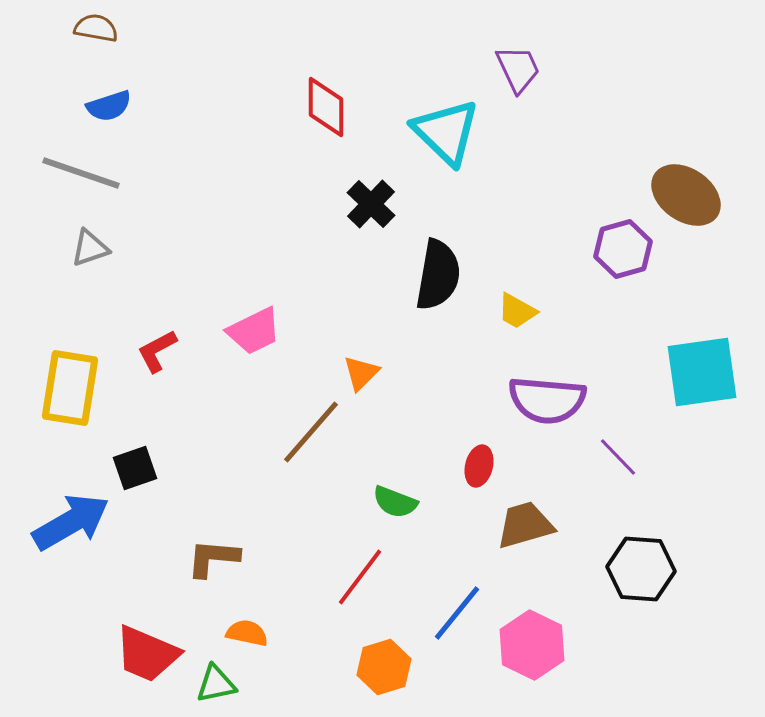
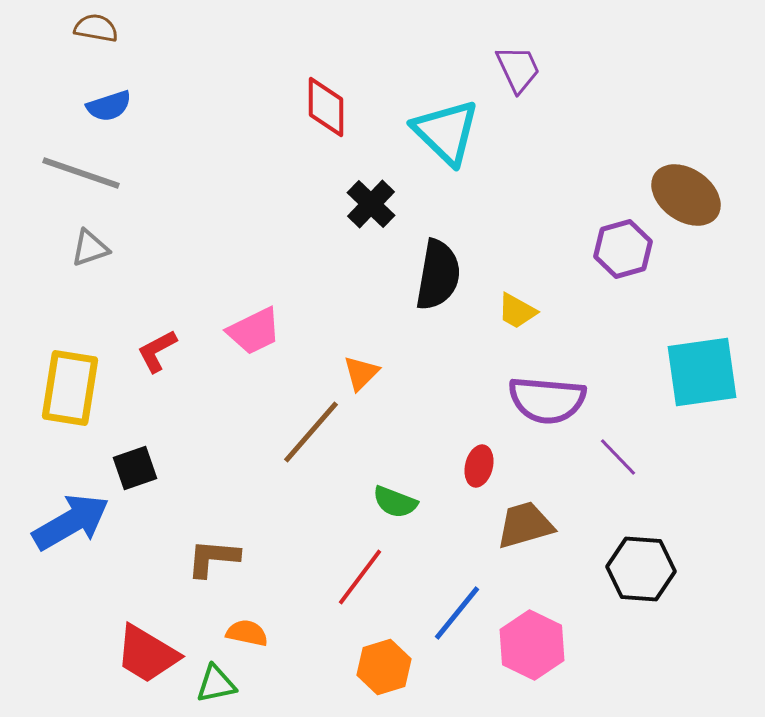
red trapezoid: rotated 8 degrees clockwise
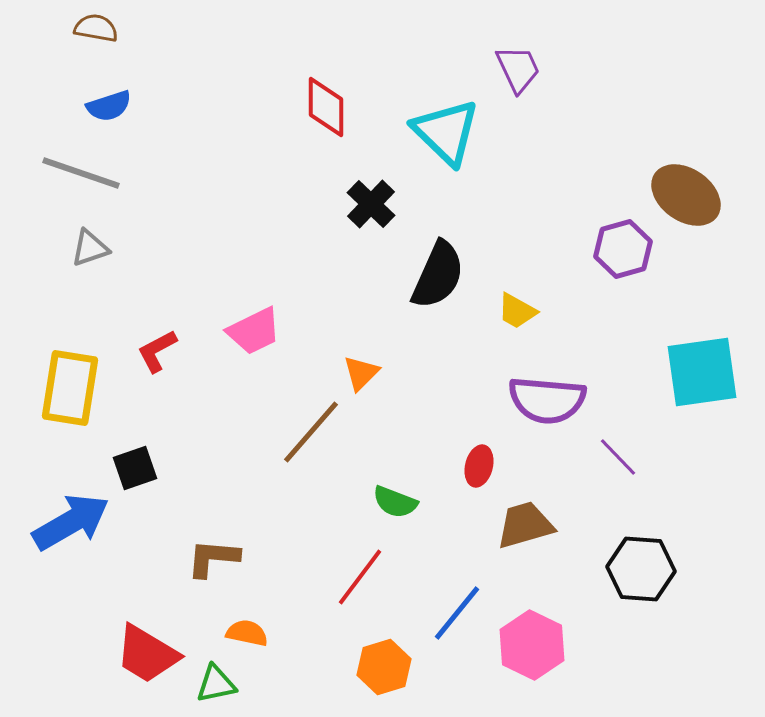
black semicircle: rotated 14 degrees clockwise
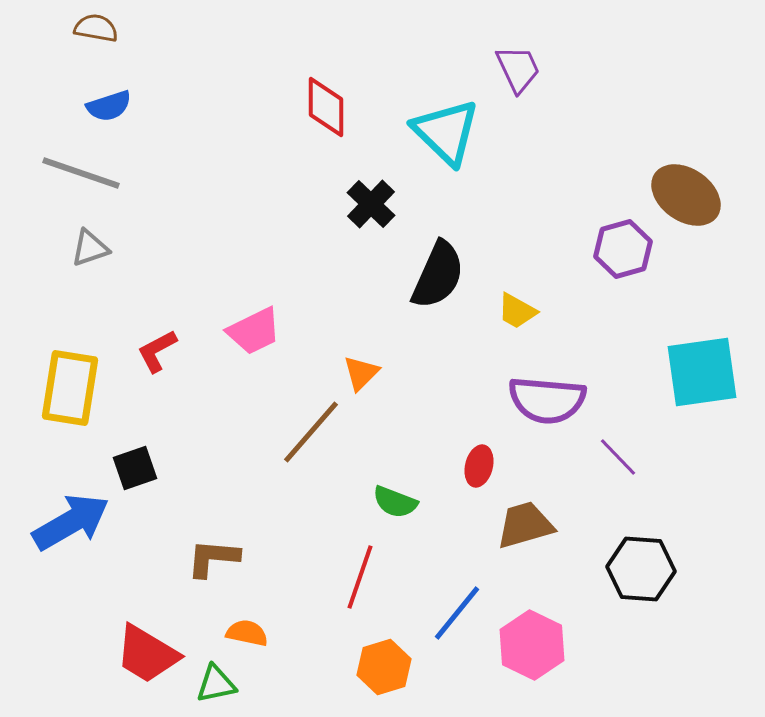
red line: rotated 18 degrees counterclockwise
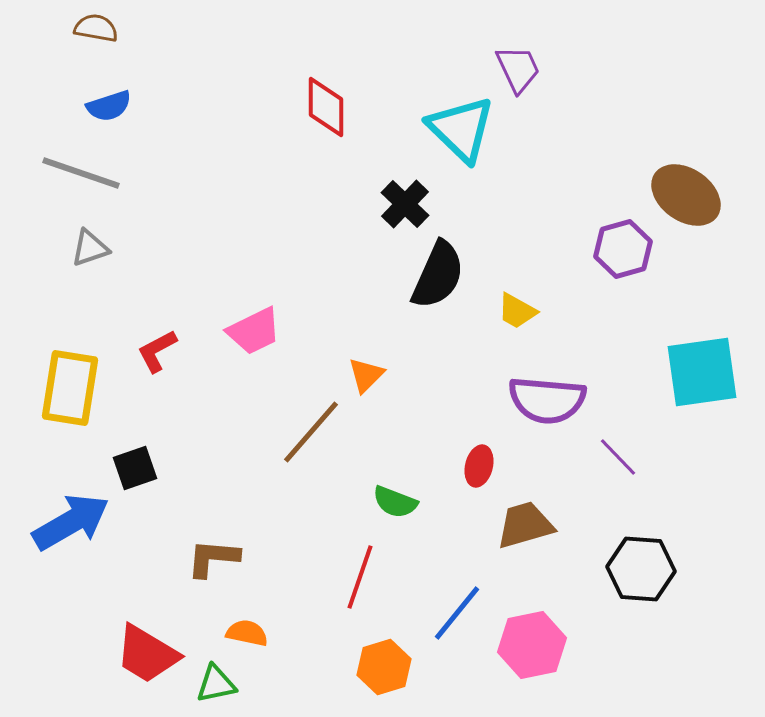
cyan triangle: moved 15 px right, 3 px up
black cross: moved 34 px right
orange triangle: moved 5 px right, 2 px down
pink hexagon: rotated 22 degrees clockwise
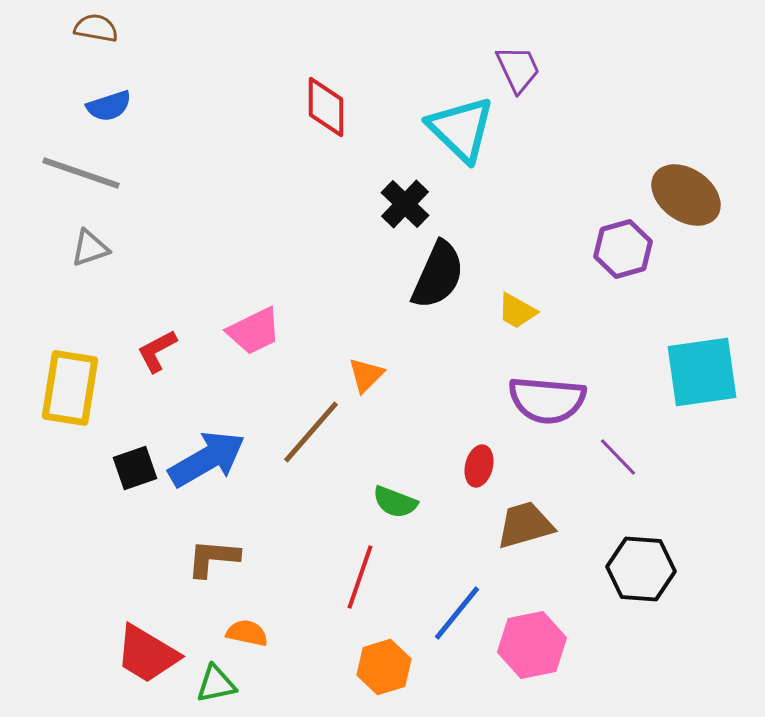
blue arrow: moved 136 px right, 63 px up
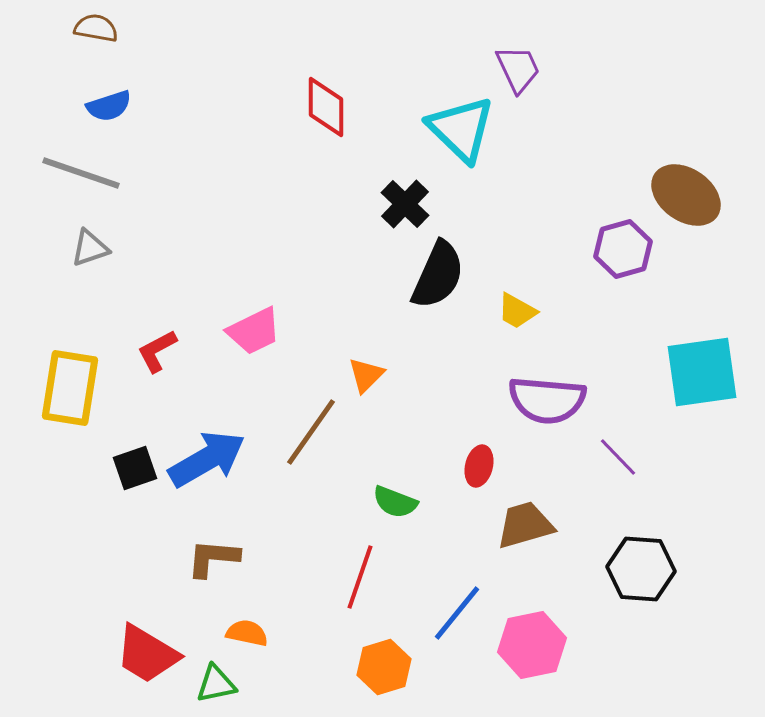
brown line: rotated 6 degrees counterclockwise
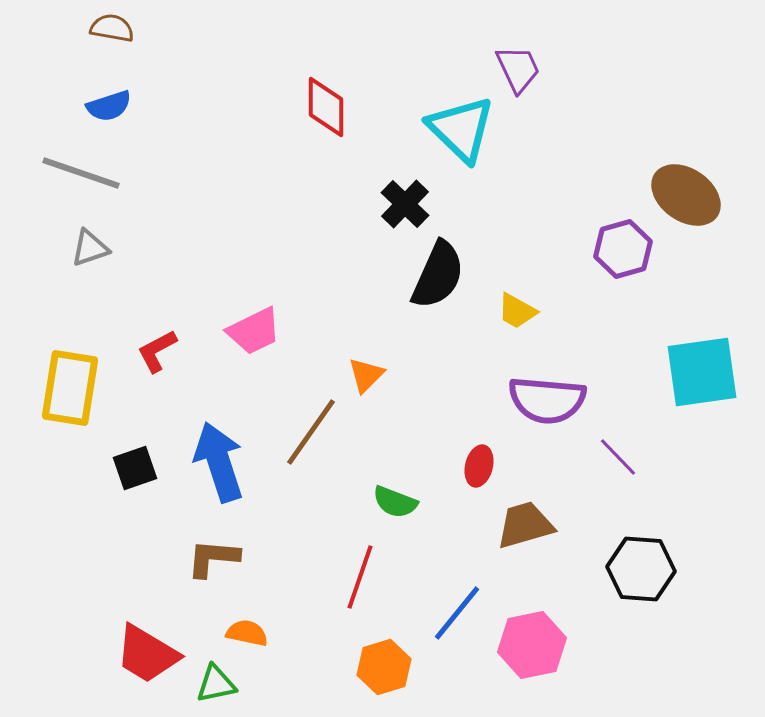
brown semicircle: moved 16 px right
blue arrow: moved 12 px right, 3 px down; rotated 78 degrees counterclockwise
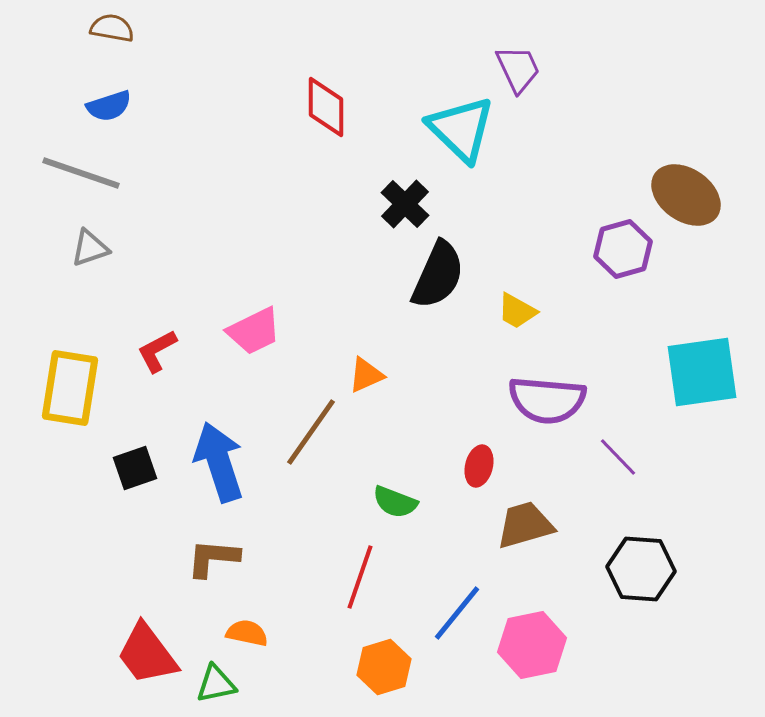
orange triangle: rotated 21 degrees clockwise
red trapezoid: rotated 22 degrees clockwise
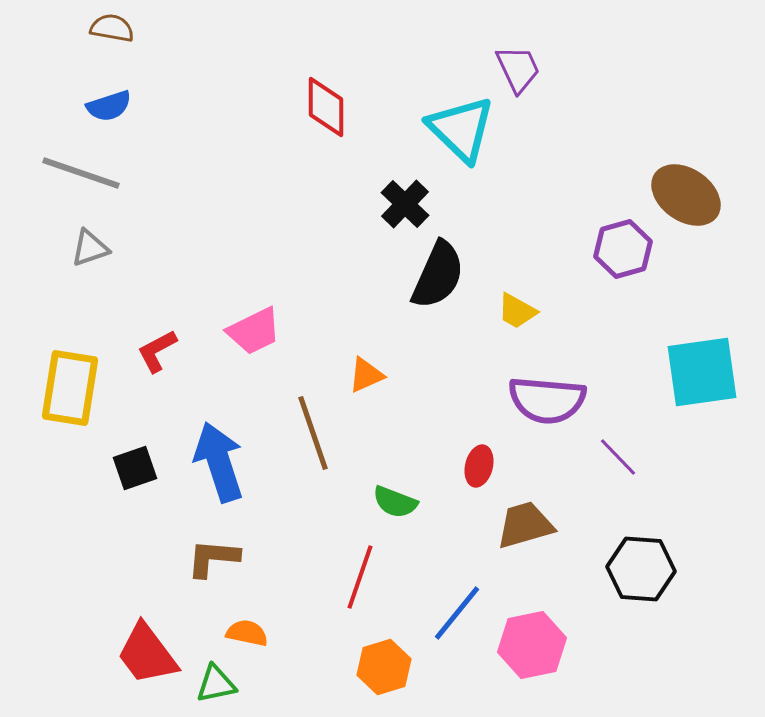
brown line: moved 2 px right, 1 px down; rotated 54 degrees counterclockwise
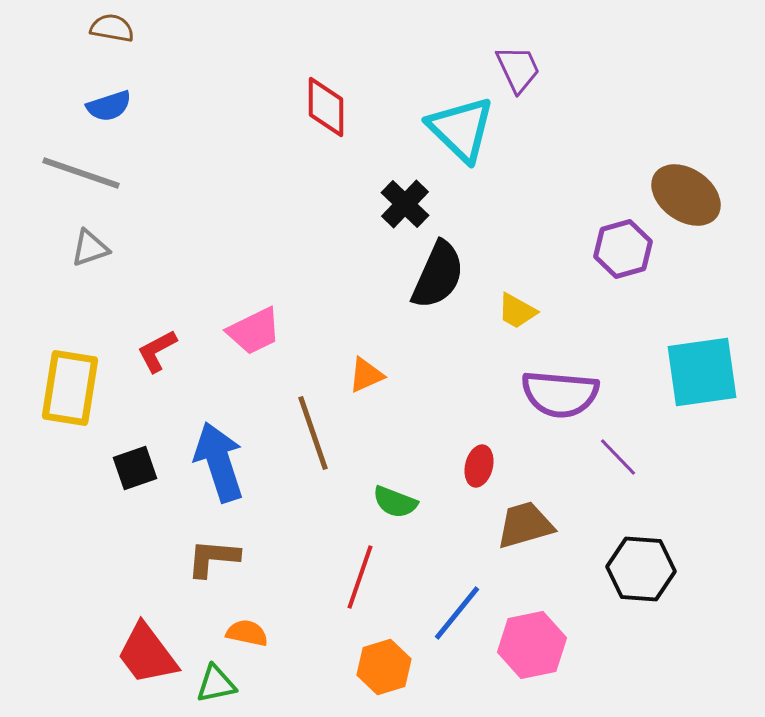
purple semicircle: moved 13 px right, 6 px up
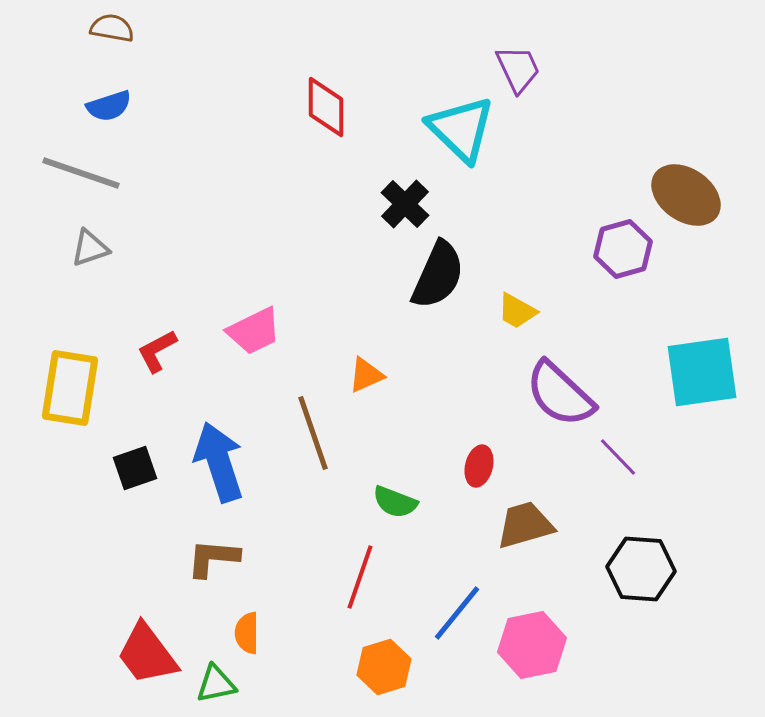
purple semicircle: rotated 38 degrees clockwise
orange semicircle: rotated 102 degrees counterclockwise
